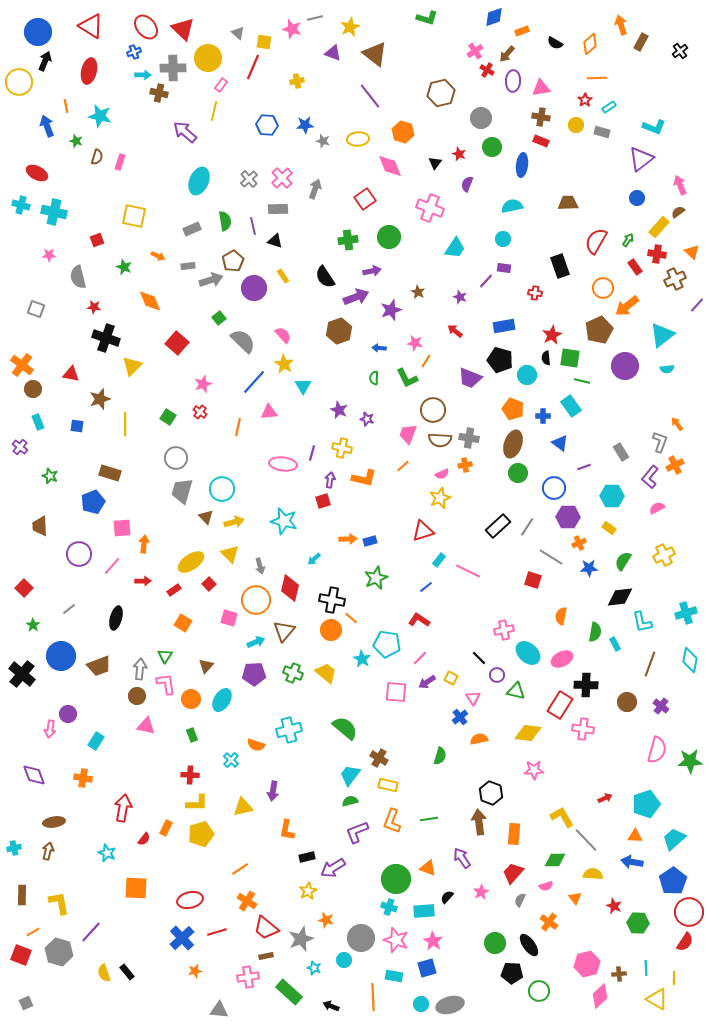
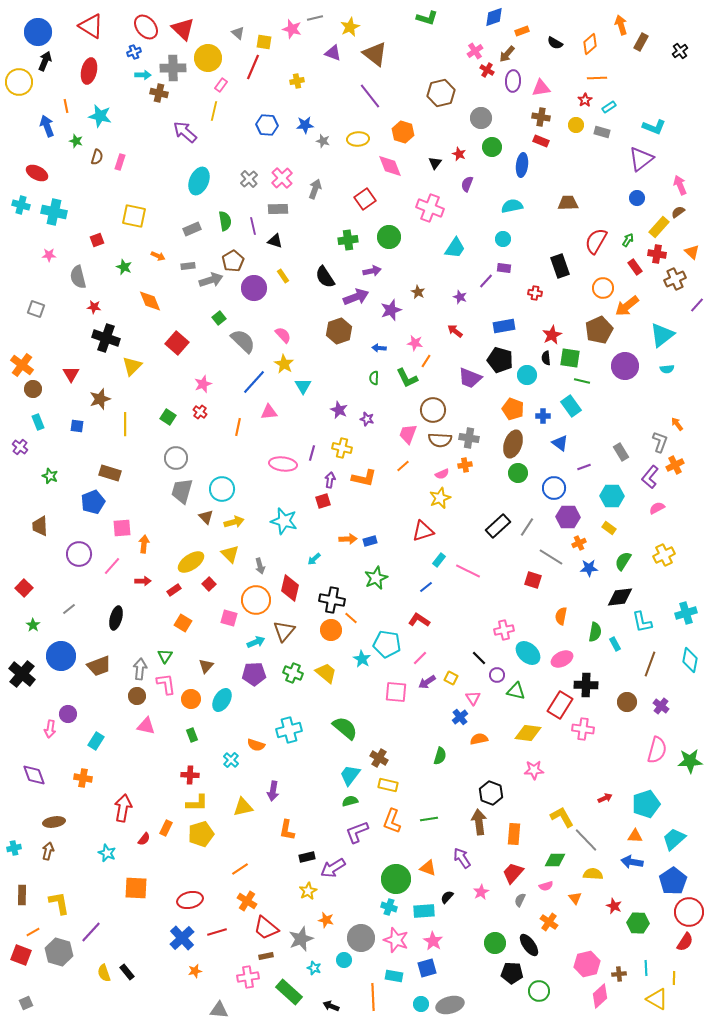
red triangle at (71, 374): rotated 48 degrees clockwise
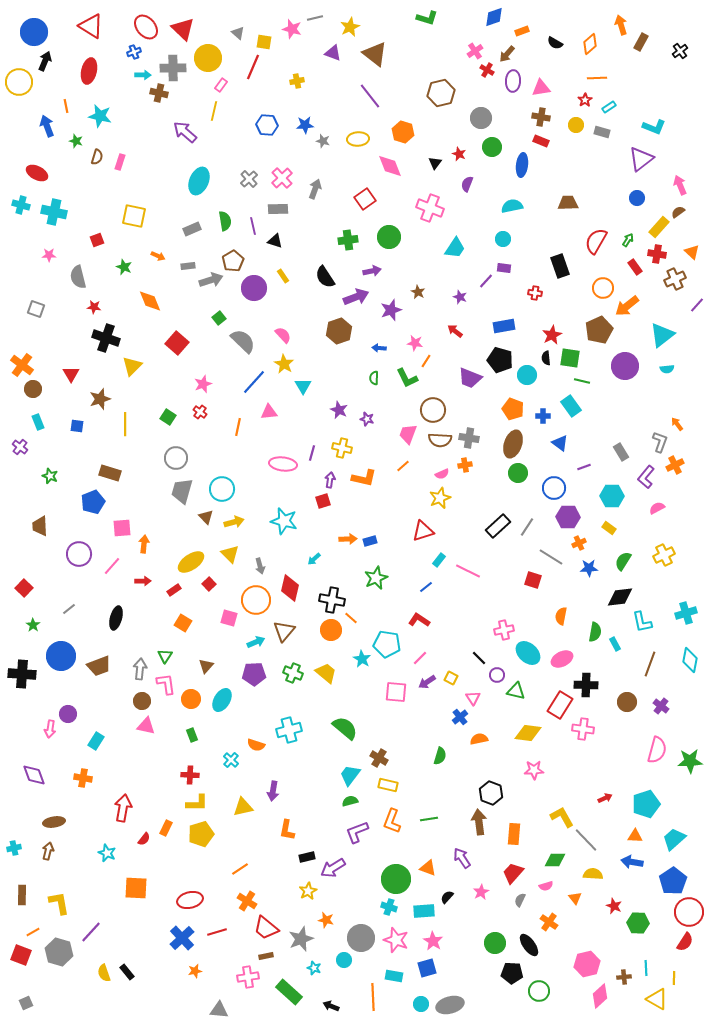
blue circle at (38, 32): moved 4 px left
purple L-shape at (650, 477): moved 4 px left
black cross at (22, 674): rotated 36 degrees counterclockwise
brown circle at (137, 696): moved 5 px right, 5 px down
brown cross at (619, 974): moved 5 px right, 3 px down
